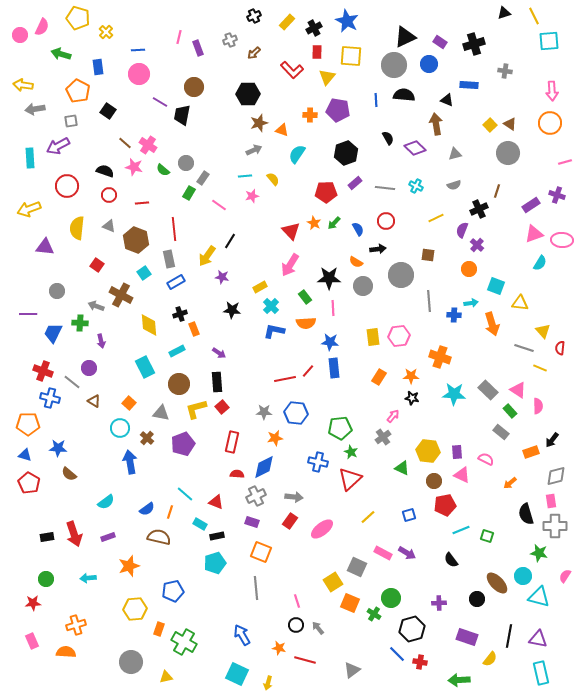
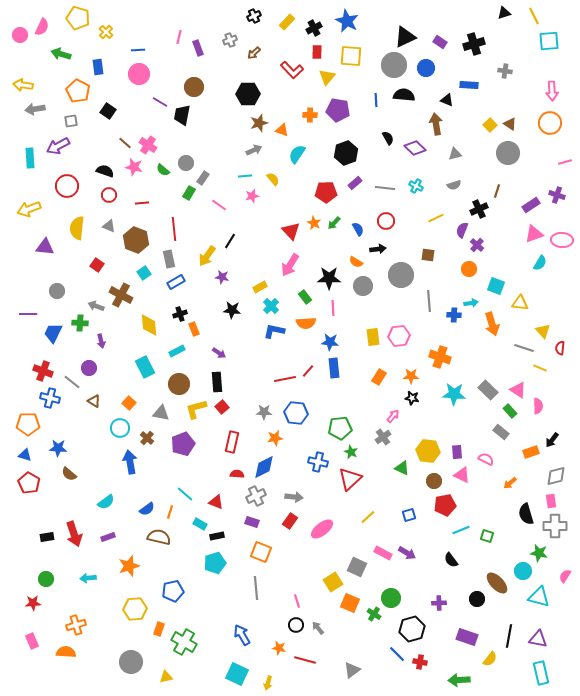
blue circle at (429, 64): moved 3 px left, 4 px down
cyan circle at (523, 576): moved 5 px up
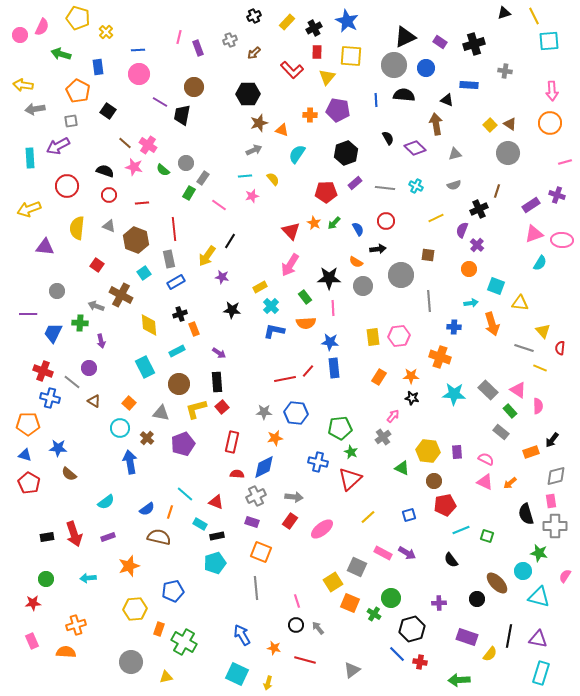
blue cross at (454, 315): moved 12 px down
pink triangle at (462, 475): moved 23 px right, 7 px down
orange star at (279, 648): moved 5 px left
yellow semicircle at (490, 659): moved 5 px up
cyan rectangle at (541, 673): rotated 30 degrees clockwise
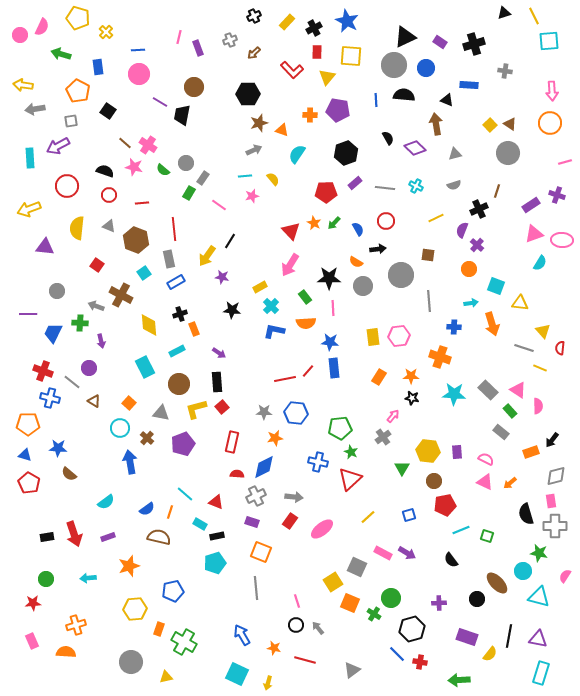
green triangle at (402, 468): rotated 35 degrees clockwise
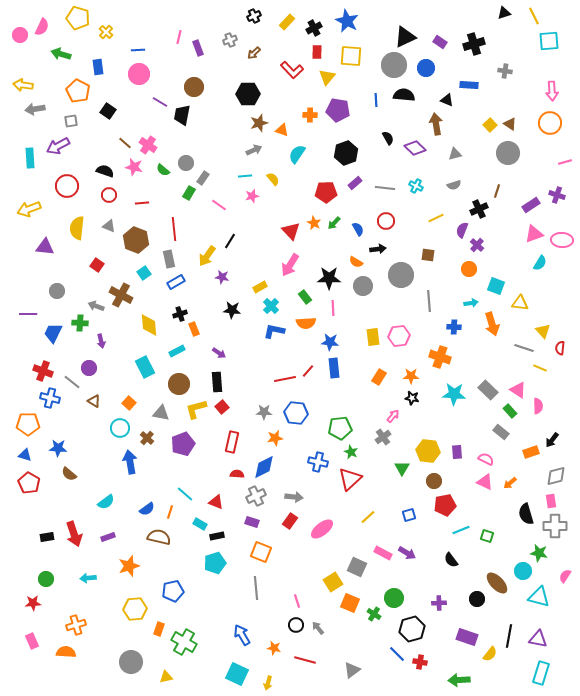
green circle at (391, 598): moved 3 px right
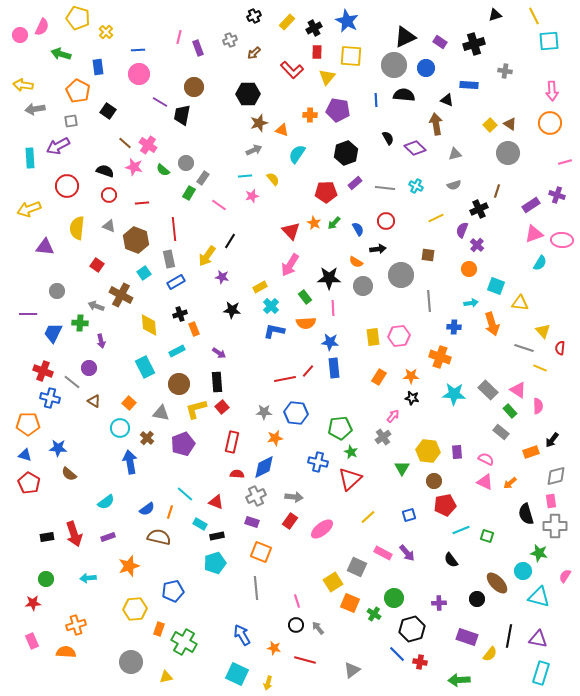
black triangle at (504, 13): moved 9 px left, 2 px down
purple arrow at (407, 553): rotated 18 degrees clockwise
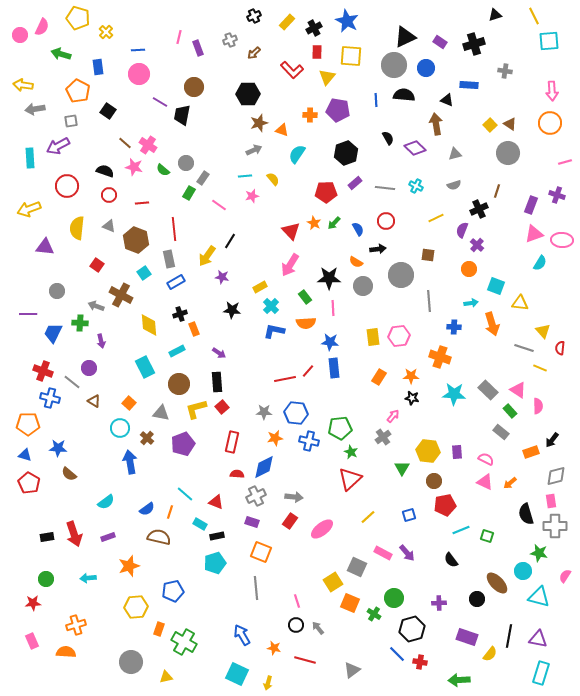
purple rectangle at (531, 205): rotated 36 degrees counterclockwise
blue cross at (318, 462): moved 9 px left, 21 px up
yellow hexagon at (135, 609): moved 1 px right, 2 px up
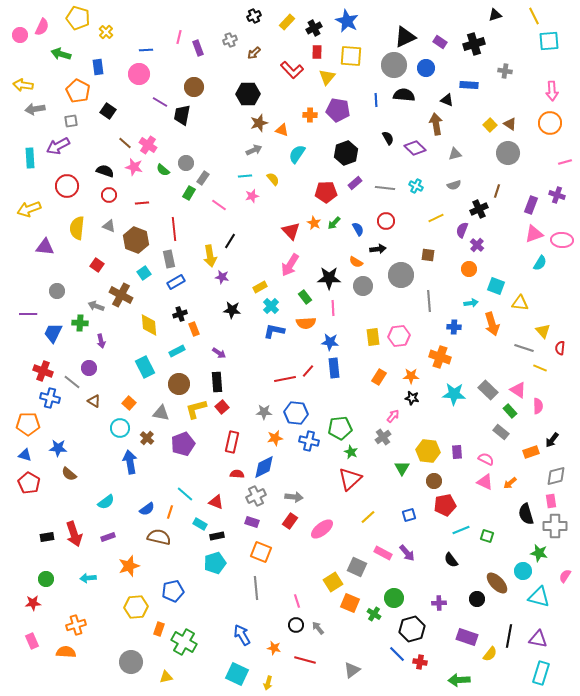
blue line at (138, 50): moved 8 px right
yellow arrow at (207, 256): moved 3 px right; rotated 45 degrees counterclockwise
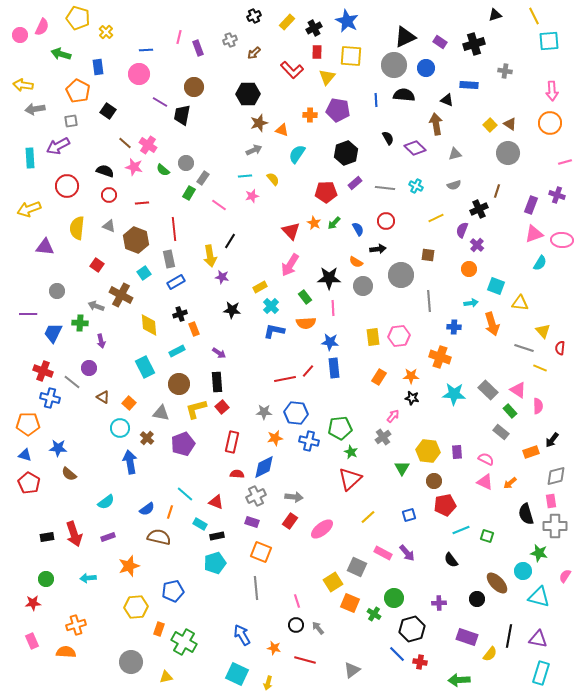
brown triangle at (94, 401): moved 9 px right, 4 px up
